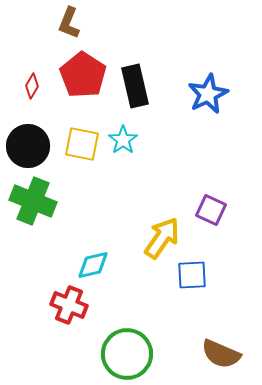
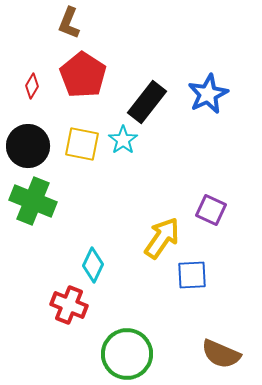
black rectangle: moved 12 px right, 16 px down; rotated 51 degrees clockwise
cyan diamond: rotated 52 degrees counterclockwise
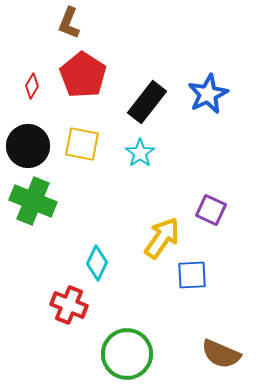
cyan star: moved 17 px right, 13 px down
cyan diamond: moved 4 px right, 2 px up
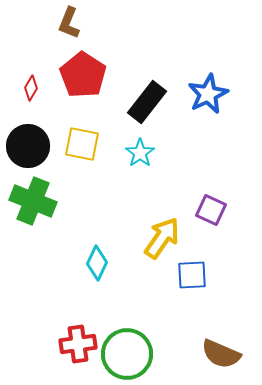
red diamond: moved 1 px left, 2 px down
red cross: moved 9 px right, 39 px down; rotated 30 degrees counterclockwise
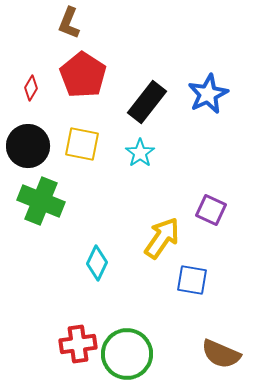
green cross: moved 8 px right
blue square: moved 5 px down; rotated 12 degrees clockwise
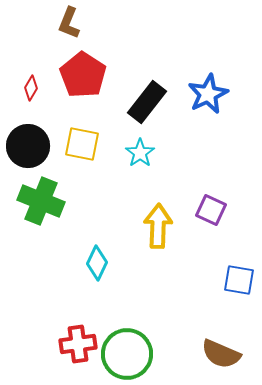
yellow arrow: moved 4 px left, 12 px up; rotated 33 degrees counterclockwise
blue square: moved 47 px right
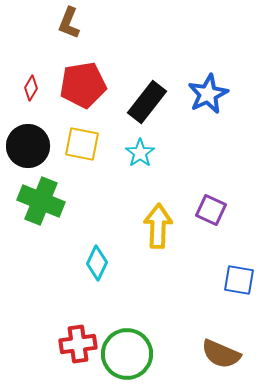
red pentagon: moved 10 px down; rotated 30 degrees clockwise
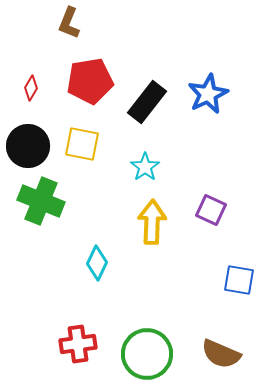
red pentagon: moved 7 px right, 4 px up
cyan star: moved 5 px right, 14 px down
yellow arrow: moved 6 px left, 4 px up
green circle: moved 20 px right
